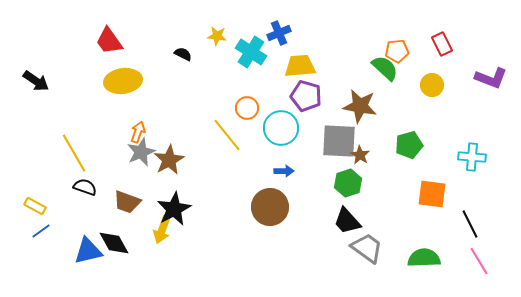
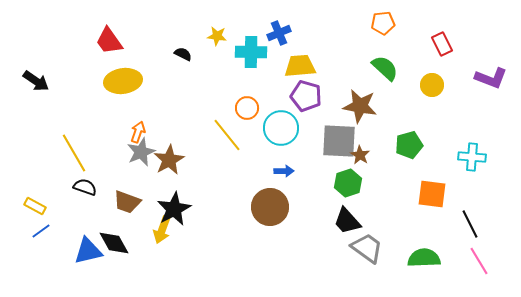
orange pentagon at (397, 51): moved 14 px left, 28 px up
cyan cross at (251, 52): rotated 32 degrees counterclockwise
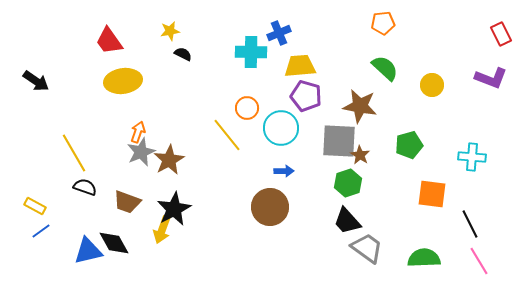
yellow star at (217, 36): moved 47 px left, 5 px up; rotated 18 degrees counterclockwise
red rectangle at (442, 44): moved 59 px right, 10 px up
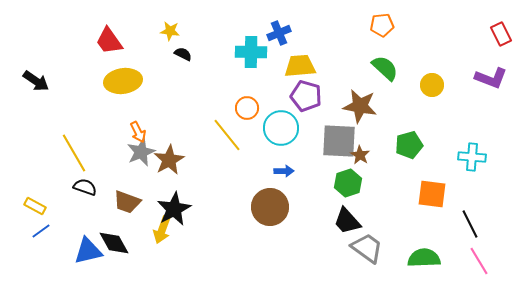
orange pentagon at (383, 23): moved 1 px left, 2 px down
yellow star at (170, 31): rotated 18 degrees clockwise
orange arrow at (138, 132): rotated 135 degrees clockwise
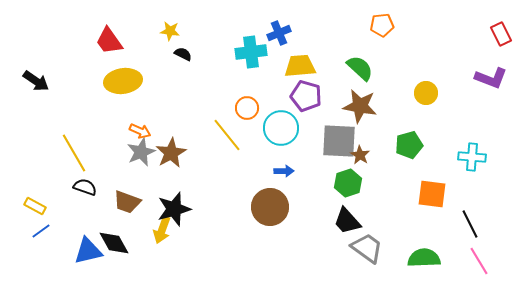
cyan cross at (251, 52): rotated 8 degrees counterclockwise
green semicircle at (385, 68): moved 25 px left
yellow circle at (432, 85): moved 6 px left, 8 px down
orange arrow at (138, 132): moved 2 px right, 1 px up; rotated 40 degrees counterclockwise
brown star at (169, 160): moved 2 px right, 7 px up
black star at (174, 209): rotated 12 degrees clockwise
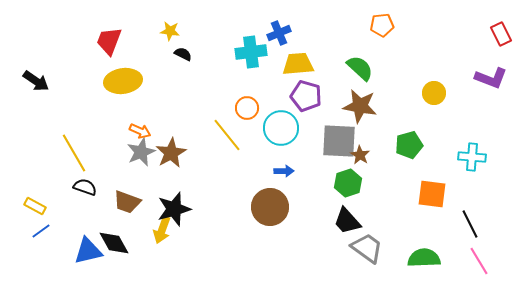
red trapezoid at (109, 41): rotated 56 degrees clockwise
yellow trapezoid at (300, 66): moved 2 px left, 2 px up
yellow circle at (426, 93): moved 8 px right
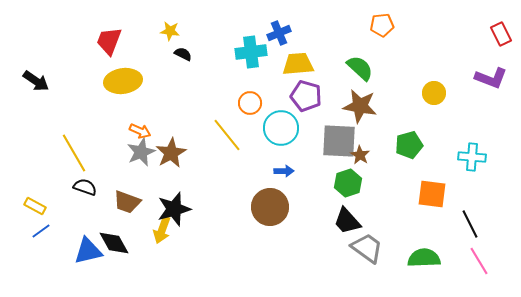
orange circle at (247, 108): moved 3 px right, 5 px up
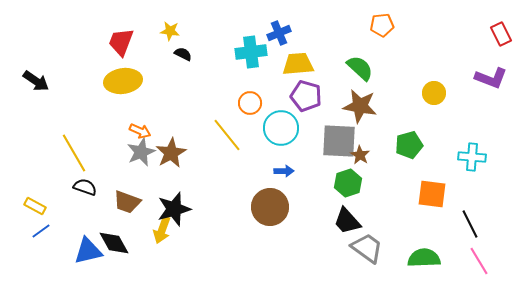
red trapezoid at (109, 41): moved 12 px right, 1 px down
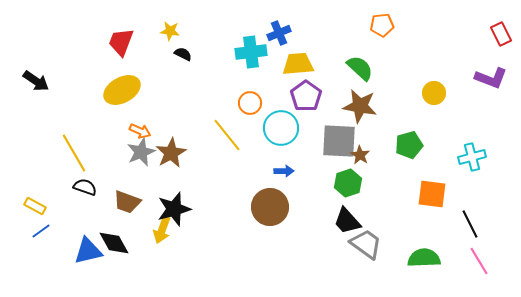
yellow ellipse at (123, 81): moved 1 px left, 9 px down; rotated 21 degrees counterclockwise
purple pentagon at (306, 96): rotated 20 degrees clockwise
cyan cross at (472, 157): rotated 20 degrees counterclockwise
gray trapezoid at (367, 248): moved 1 px left, 4 px up
